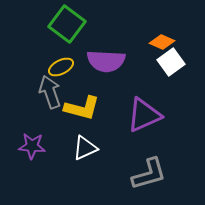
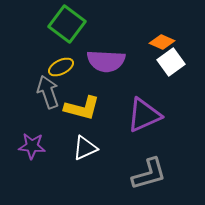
gray arrow: moved 2 px left
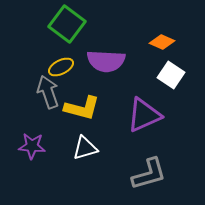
white square: moved 13 px down; rotated 20 degrees counterclockwise
white triangle: rotated 8 degrees clockwise
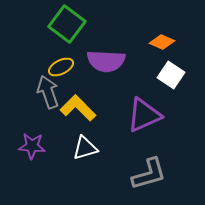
yellow L-shape: moved 4 px left; rotated 150 degrees counterclockwise
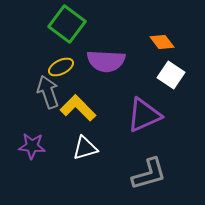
orange diamond: rotated 30 degrees clockwise
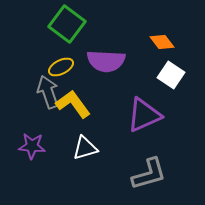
yellow L-shape: moved 5 px left, 4 px up; rotated 9 degrees clockwise
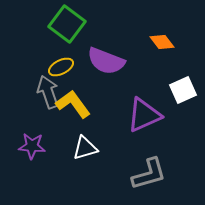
purple semicircle: rotated 18 degrees clockwise
white square: moved 12 px right, 15 px down; rotated 32 degrees clockwise
